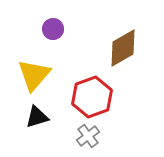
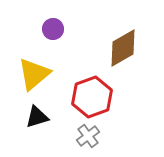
yellow triangle: moved 1 px up; rotated 9 degrees clockwise
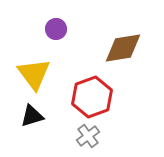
purple circle: moved 3 px right
brown diamond: rotated 21 degrees clockwise
yellow triangle: rotated 27 degrees counterclockwise
black triangle: moved 5 px left, 1 px up
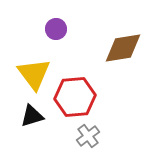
red hexagon: moved 17 px left; rotated 15 degrees clockwise
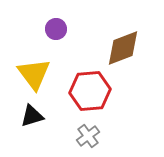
brown diamond: rotated 12 degrees counterclockwise
red hexagon: moved 15 px right, 6 px up
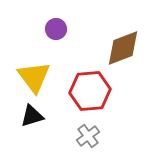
yellow triangle: moved 3 px down
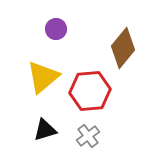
brown diamond: rotated 30 degrees counterclockwise
yellow triangle: moved 9 px right; rotated 27 degrees clockwise
black triangle: moved 13 px right, 14 px down
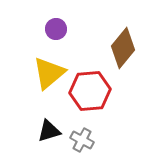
yellow triangle: moved 6 px right, 4 px up
black triangle: moved 4 px right, 1 px down
gray cross: moved 6 px left, 4 px down; rotated 25 degrees counterclockwise
